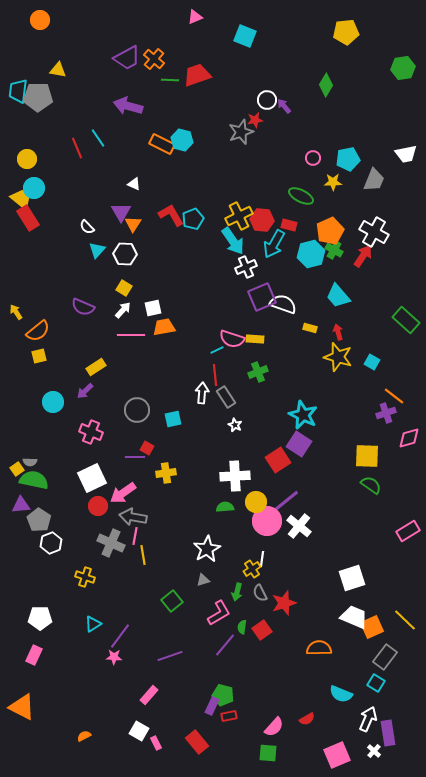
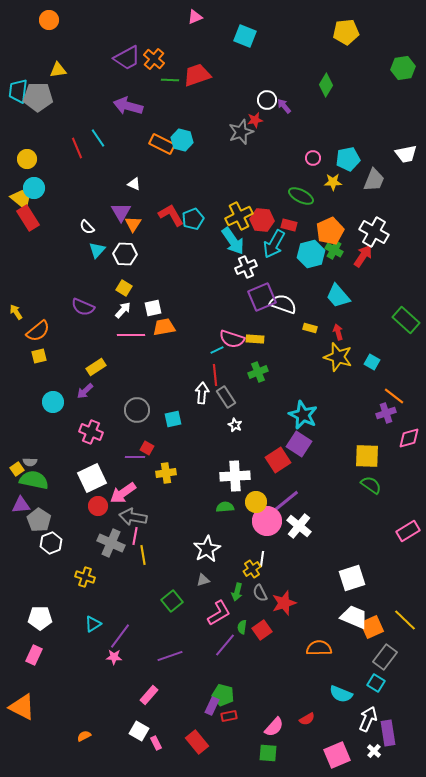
orange circle at (40, 20): moved 9 px right
yellow triangle at (58, 70): rotated 18 degrees counterclockwise
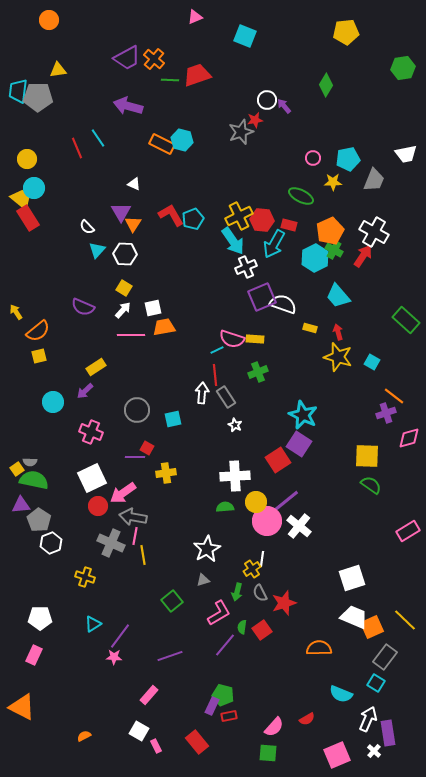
cyan hexagon at (311, 254): moved 4 px right, 4 px down; rotated 12 degrees counterclockwise
pink rectangle at (156, 743): moved 3 px down
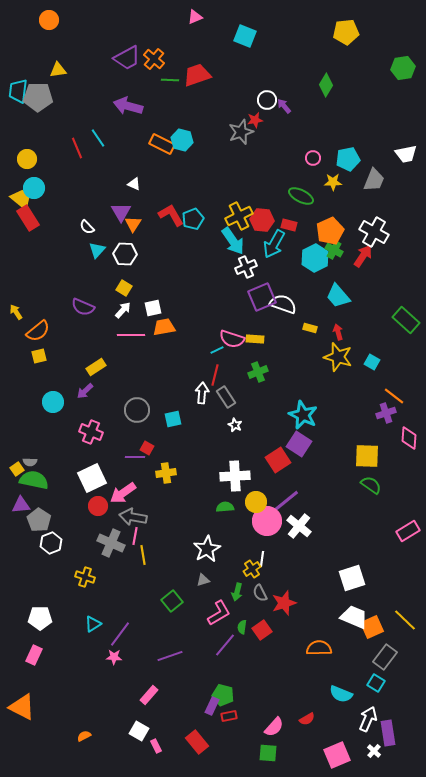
red line at (215, 375): rotated 20 degrees clockwise
pink diamond at (409, 438): rotated 70 degrees counterclockwise
purple line at (120, 636): moved 2 px up
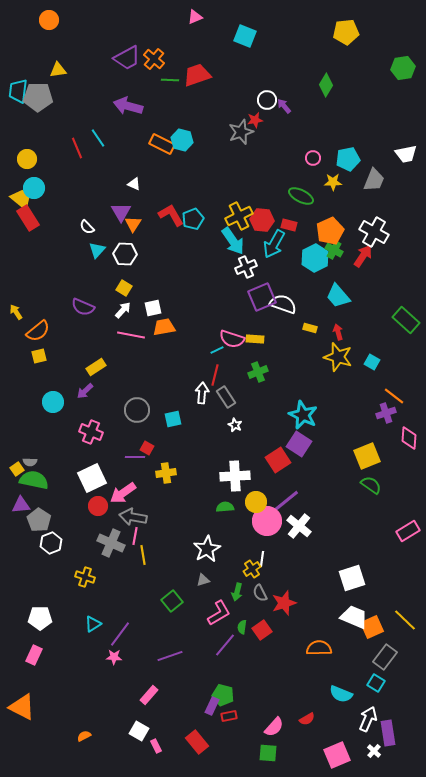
pink line at (131, 335): rotated 12 degrees clockwise
yellow square at (367, 456): rotated 24 degrees counterclockwise
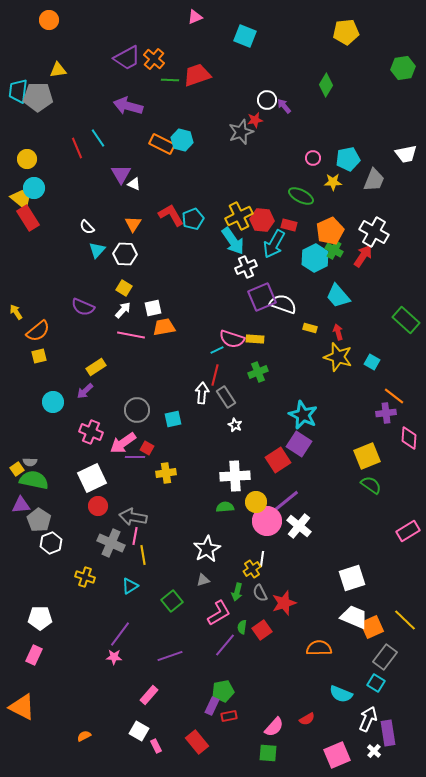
purple triangle at (121, 212): moved 38 px up
purple cross at (386, 413): rotated 12 degrees clockwise
pink arrow at (123, 493): moved 50 px up
cyan triangle at (93, 624): moved 37 px right, 38 px up
green pentagon at (223, 695): moved 4 px up; rotated 25 degrees counterclockwise
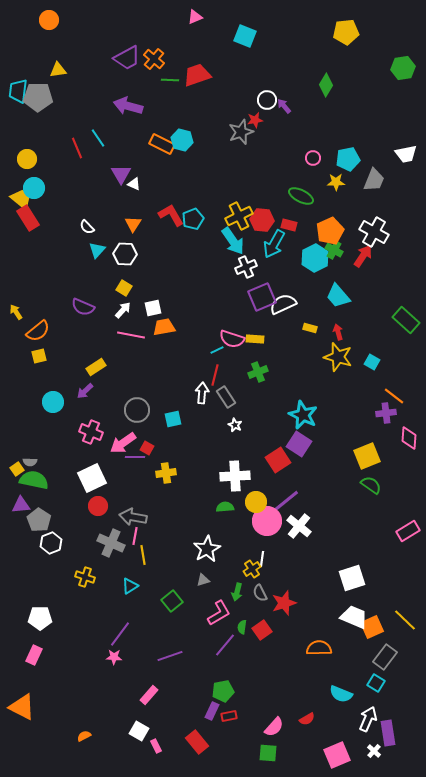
yellow star at (333, 182): moved 3 px right
white semicircle at (283, 304): rotated 44 degrees counterclockwise
purple rectangle at (212, 706): moved 5 px down
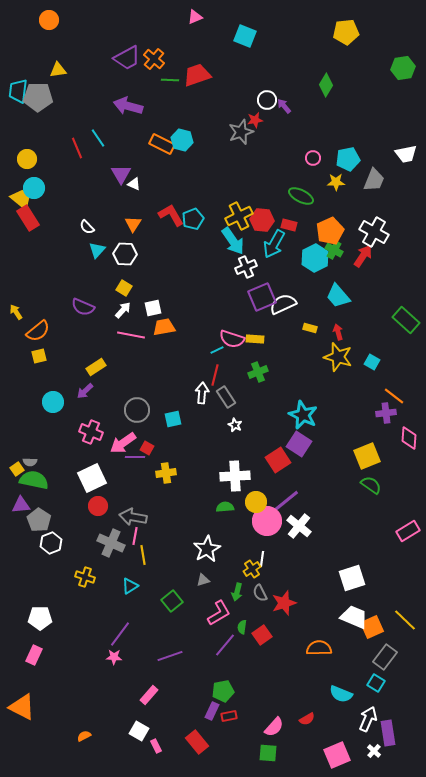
red square at (262, 630): moved 5 px down
